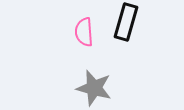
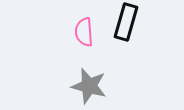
gray star: moved 5 px left, 2 px up
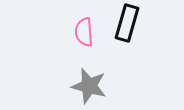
black rectangle: moved 1 px right, 1 px down
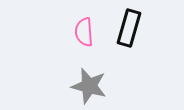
black rectangle: moved 2 px right, 5 px down
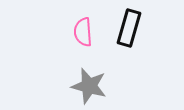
pink semicircle: moved 1 px left
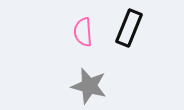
black rectangle: rotated 6 degrees clockwise
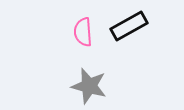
black rectangle: moved 2 px up; rotated 39 degrees clockwise
